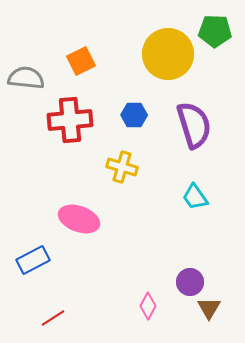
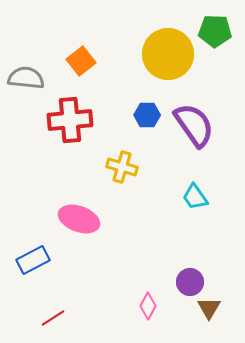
orange square: rotated 12 degrees counterclockwise
blue hexagon: moved 13 px right
purple semicircle: rotated 18 degrees counterclockwise
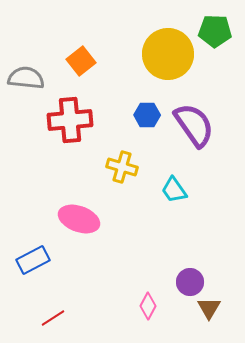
cyan trapezoid: moved 21 px left, 7 px up
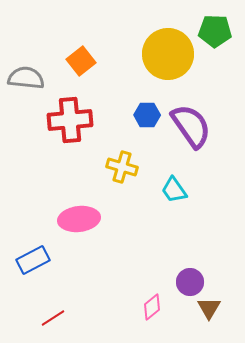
purple semicircle: moved 3 px left, 1 px down
pink ellipse: rotated 27 degrees counterclockwise
pink diamond: moved 4 px right, 1 px down; rotated 24 degrees clockwise
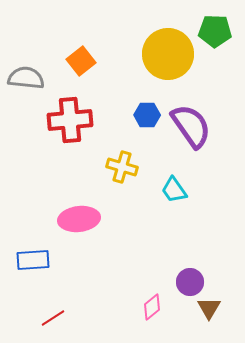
blue rectangle: rotated 24 degrees clockwise
